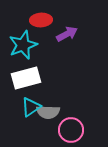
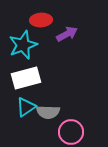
cyan triangle: moved 5 px left
pink circle: moved 2 px down
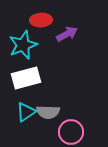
cyan triangle: moved 5 px down
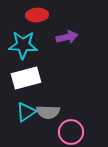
red ellipse: moved 4 px left, 5 px up
purple arrow: moved 3 px down; rotated 15 degrees clockwise
cyan star: rotated 24 degrees clockwise
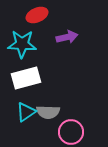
red ellipse: rotated 20 degrees counterclockwise
cyan star: moved 1 px left, 1 px up
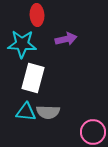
red ellipse: rotated 70 degrees counterclockwise
purple arrow: moved 1 px left, 2 px down
white rectangle: moved 7 px right; rotated 60 degrees counterclockwise
cyan triangle: rotated 40 degrees clockwise
pink circle: moved 22 px right
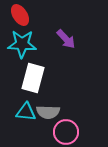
red ellipse: moved 17 px left; rotated 30 degrees counterclockwise
purple arrow: rotated 60 degrees clockwise
pink circle: moved 27 px left
